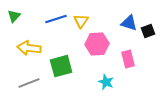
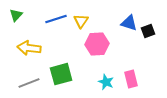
green triangle: moved 2 px right, 1 px up
pink rectangle: moved 3 px right, 20 px down
green square: moved 8 px down
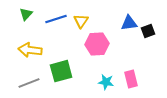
green triangle: moved 10 px right, 1 px up
blue triangle: rotated 24 degrees counterclockwise
yellow arrow: moved 1 px right, 2 px down
green square: moved 3 px up
cyan star: rotated 14 degrees counterclockwise
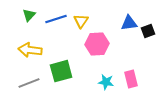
green triangle: moved 3 px right, 1 px down
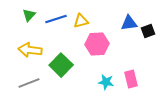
yellow triangle: rotated 42 degrees clockwise
green square: moved 6 px up; rotated 30 degrees counterclockwise
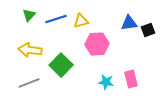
black square: moved 1 px up
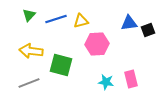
yellow arrow: moved 1 px right, 1 px down
green square: rotated 30 degrees counterclockwise
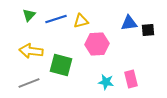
black square: rotated 16 degrees clockwise
